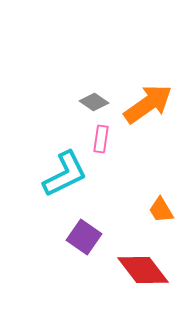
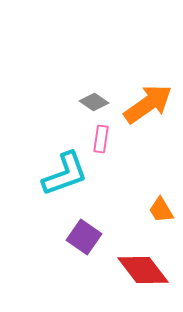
cyan L-shape: rotated 6 degrees clockwise
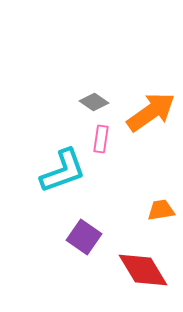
orange arrow: moved 3 px right, 8 px down
cyan L-shape: moved 2 px left, 3 px up
orange trapezoid: rotated 112 degrees clockwise
red diamond: rotated 6 degrees clockwise
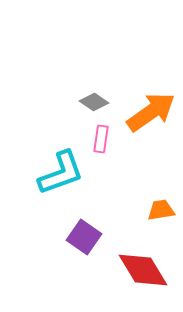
cyan L-shape: moved 2 px left, 2 px down
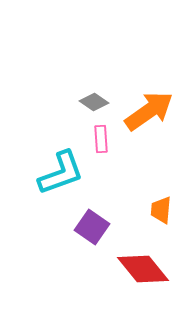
orange arrow: moved 2 px left, 1 px up
pink rectangle: rotated 12 degrees counterclockwise
orange trapezoid: rotated 76 degrees counterclockwise
purple square: moved 8 px right, 10 px up
red diamond: moved 1 px up; rotated 8 degrees counterclockwise
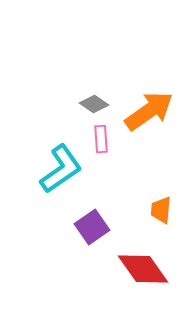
gray diamond: moved 2 px down
cyan L-shape: moved 4 px up; rotated 15 degrees counterclockwise
purple square: rotated 20 degrees clockwise
red diamond: rotated 4 degrees clockwise
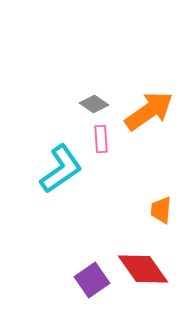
purple square: moved 53 px down
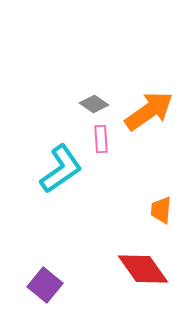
purple square: moved 47 px left, 5 px down; rotated 16 degrees counterclockwise
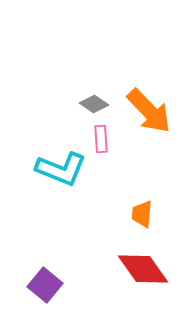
orange arrow: rotated 81 degrees clockwise
cyan L-shape: rotated 57 degrees clockwise
orange trapezoid: moved 19 px left, 4 px down
